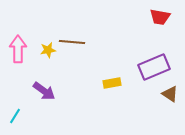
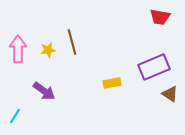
brown line: rotated 70 degrees clockwise
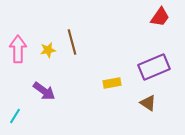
red trapezoid: rotated 65 degrees counterclockwise
brown triangle: moved 22 px left, 9 px down
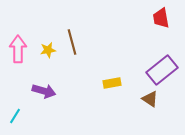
red trapezoid: moved 1 px right, 1 px down; rotated 135 degrees clockwise
purple rectangle: moved 8 px right, 3 px down; rotated 16 degrees counterclockwise
purple arrow: rotated 20 degrees counterclockwise
brown triangle: moved 2 px right, 4 px up
